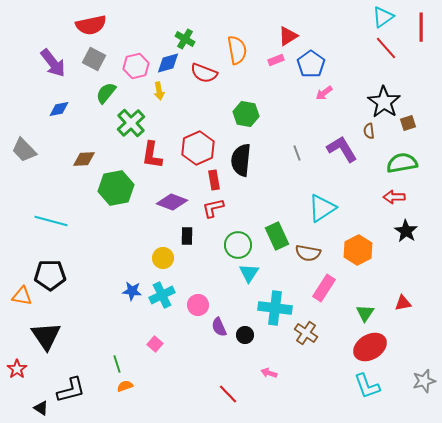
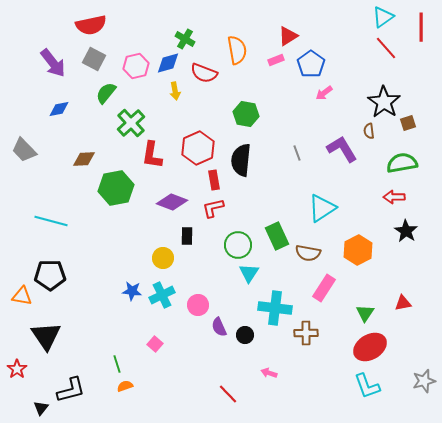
yellow arrow at (159, 91): moved 16 px right
brown cross at (306, 333): rotated 35 degrees counterclockwise
black triangle at (41, 408): rotated 35 degrees clockwise
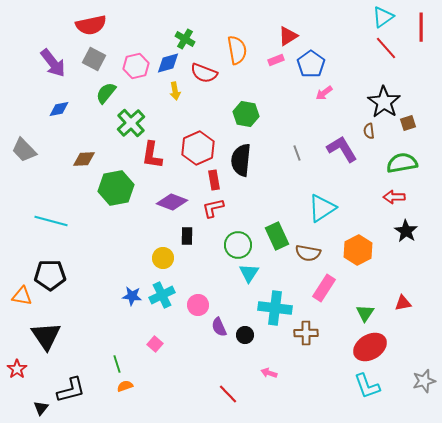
blue star at (132, 291): moved 5 px down
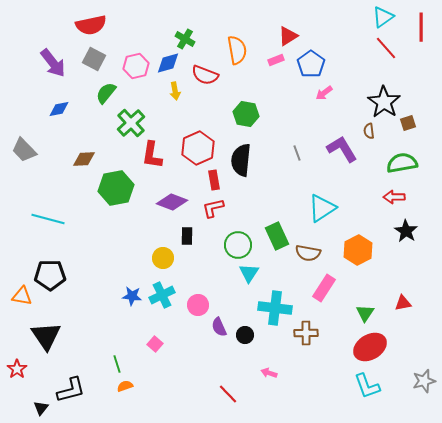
red semicircle at (204, 73): moved 1 px right, 2 px down
cyan line at (51, 221): moved 3 px left, 2 px up
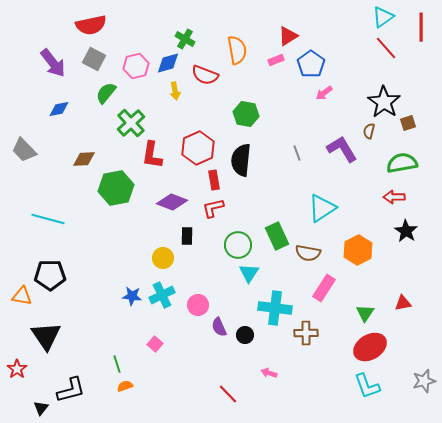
brown semicircle at (369, 131): rotated 21 degrees clockwise
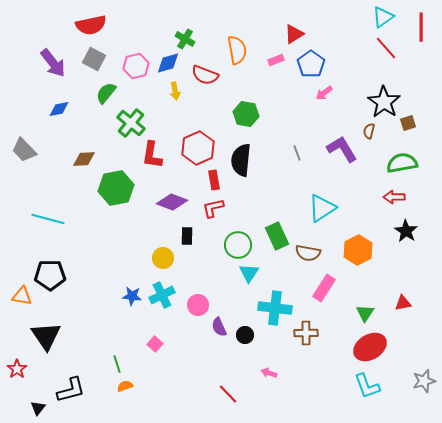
red triangle at (288, 36): moved 6 px right, 2 px up
green cross at (131, 123): rotated 8 degrees counterclockwise
black triangle at (41, 408): moved 3 px left
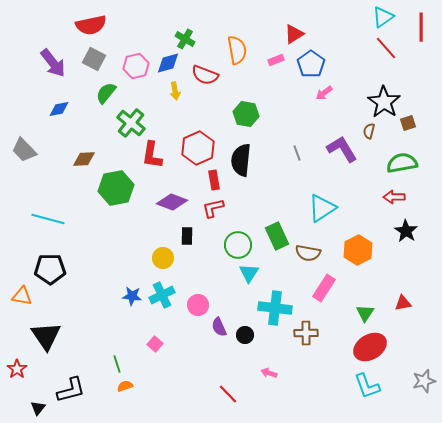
black pentagon at (50, 275): moved 6 px up
